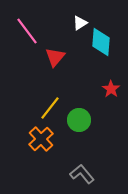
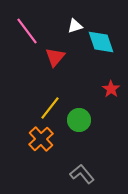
white triangle: moved 5 px left, 3 px down; rotated 14 degrees clockwise
cyan diamond: rotated 24 degrees counterclockwise
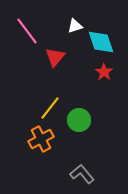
red star: moved 7 px left, 17 px up
orange cross: rotated 15 degrees clockwise
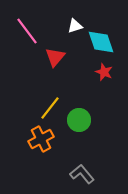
red star: rotated 12 degrees counterclockwise
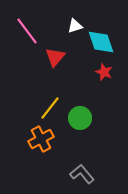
green circle: moved 1 px right, 2 px up
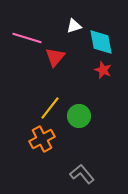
white triangle: moved 1 px left
pink line: moved 7 px down; rotated 36 degrees counterclockwise
cyan diamond: rotated 8 degrees clockwise
red star: moved 1 px left, 2 px up
green circle: moved 1 px left, 2 px up
orange cross: moved 1 px right
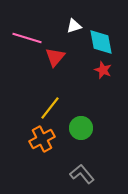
green circle: moved 2 px right, 12 px down
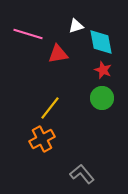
white triangle: moved 2 px right
pink line: moved 1 px right, 4 px up
red triangle: moved 3 px right, 3 px up; rotated 40 degrees clockwise
green circle: moved 21 px right, 30 px up
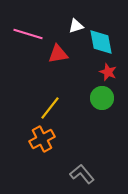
red star: moved 5 px right, 2 px down
